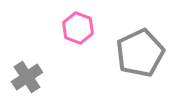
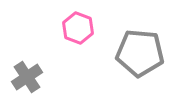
gray pentagon: rotated 30 degrees clockwise
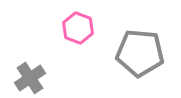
gray cross: moved 3 px right, 1 px down
